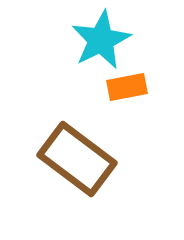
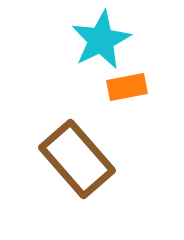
brown rectangle: rotated 12 degrees clockwise
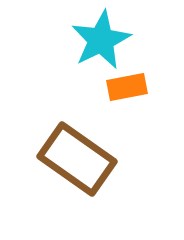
brown rectangle: rotated 14 degrees counterclockwise
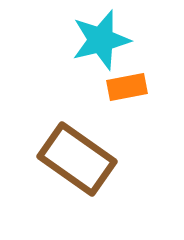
cyan star: rotated 12 degrees clockwise
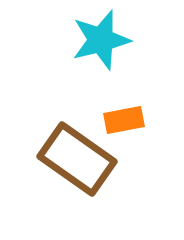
orange rectangle: moved 3 px left, 33 px down
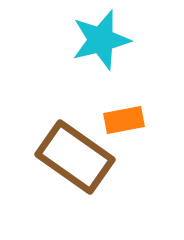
brown rectangle: moved 2 px left, 2 px up
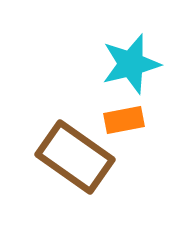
cyan star: moved 30 px right, 24 px down
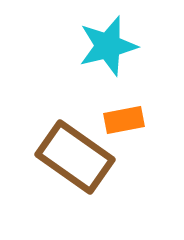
cyan star: moved 23 px left, 18 px up
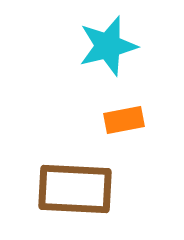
brown rectangle: moved 32 px down; rotated 32 degrees counterclockwise
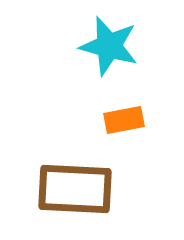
cyan star: moved 1 px right; rotated 30 degrees clockwise
